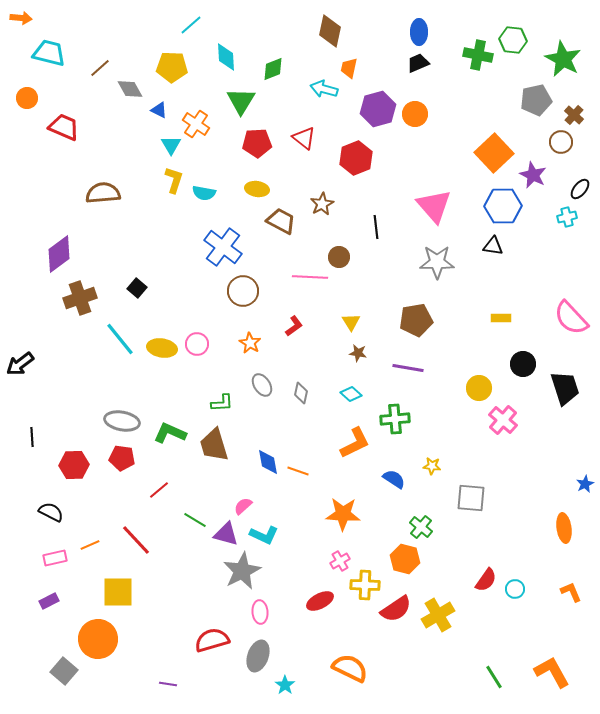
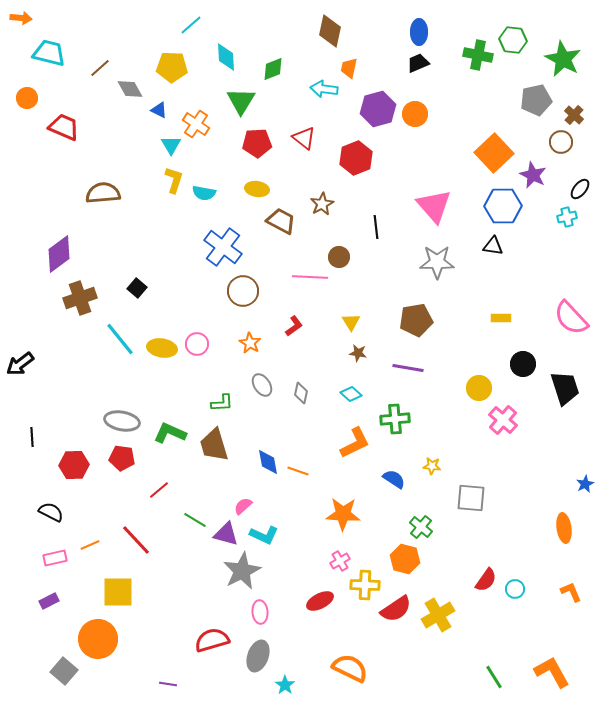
cyan arrow at (324, 89): rotated 8 degrees counterclockwise
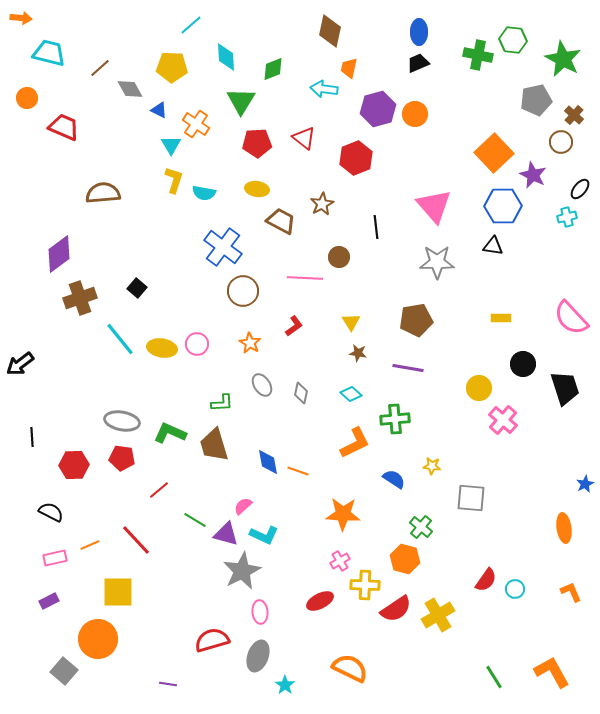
pink line at (310, 277): moved 5 px left, 1 px down
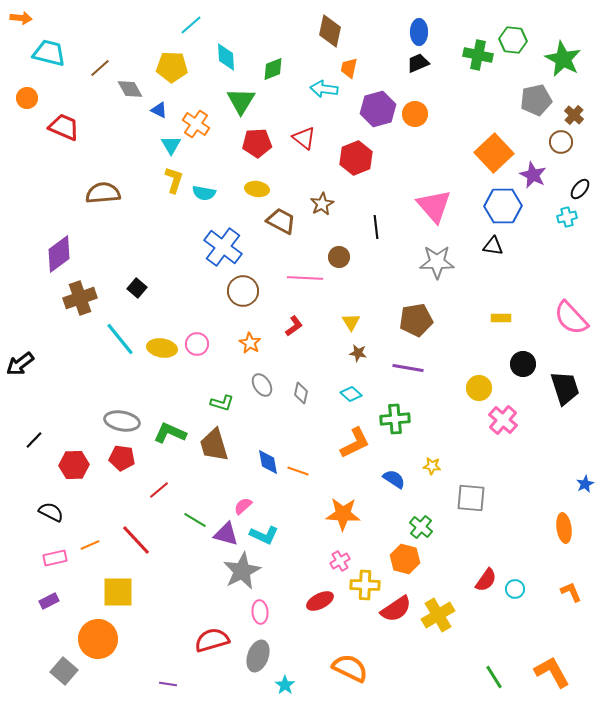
green L-shape at (222, 403): rotated 20 degrees clockwise
black line at (32, 437): moved 2 px right, 3 px down; rotated 48 degrees clockwise
